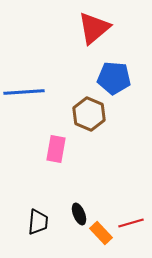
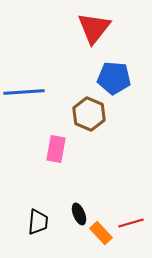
red triangle: rotated 12 degrees counterclockwise
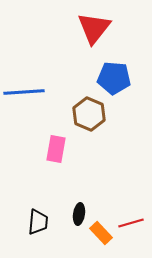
black ellipse: rotated 30 degrees clockwise
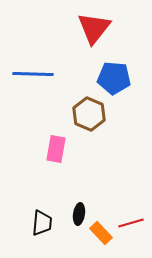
blue line: moved 9 px right, 18 px up; rotated 6 degrees clockwise
black trapezoid: moved 4 px right, 1 px down
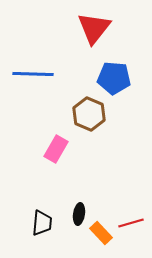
pink rectangle: rotated 20 degrees clockwise
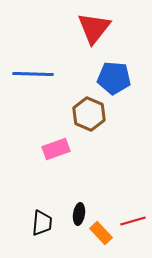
pink rectangle: rotated 40 degrees clockwise
red line: moved 2 px right, 2 px up
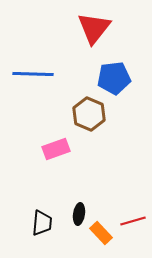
blue pentagon: rotated 12 degrees counterclockwise
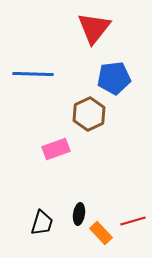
brown hexagon: rotated 12 degrees clockwise
black trapezoid: rotated 12 degrees clockwise
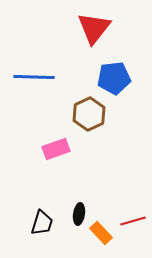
blue line: moved 1 px right, 3 px down
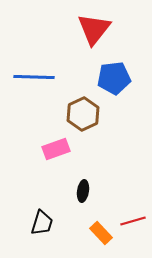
red triangle: moved 1 px down
brown hexagon: moved 6 px left
black ellipse: moved 4 px right, 23 px up
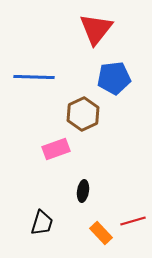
red triangle: moved 2 px right
